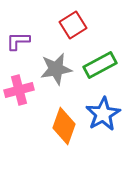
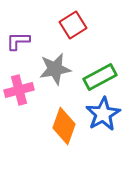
green rectangle: moved 12 px down
gray star: moved 1 px left
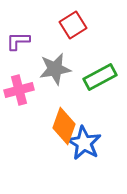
blue star: moved 19 px left, 29 px down; rotated 12 degrees counterclockwise
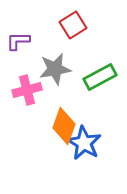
pink cross: moved 8 px right
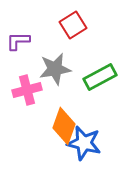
blue star: rotated 16 degrees counterclockwise
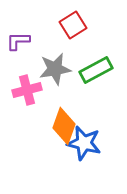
green rectangle: moved 4 px left, 7 px up
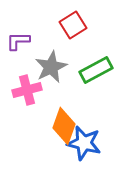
gray star: moved 4 px left, 2 px up; rotated 16 degrees counterclockwise
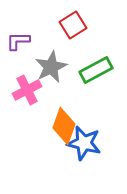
pink cross: rotated 12 degrees counterclockwise
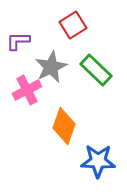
green rectangle: rotated 72 degrees clockwise
blue star: moved 14 px right, 18 px down; rotated 12 degrees counterclockwise
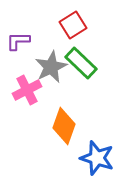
green rectangle: moved 15 px left, 7 px up
blue star: moved 1 px left, 3 px up; rotated 16 degrees clockwise
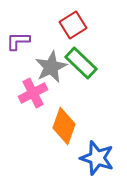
pink cross: moved 6 px right, 3 px down
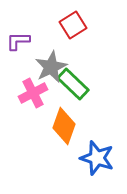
green rectangle: moved 8 px left, 21 px down
